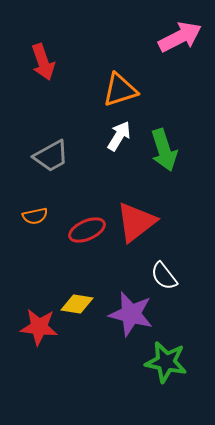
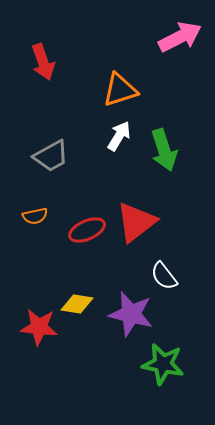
green star: moved 3 px left, 2 px down
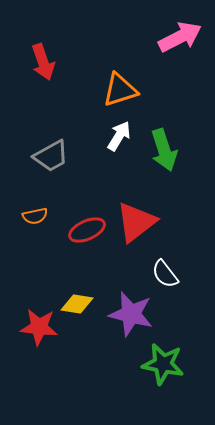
white semicircle: moved 1 px right, 2 px up
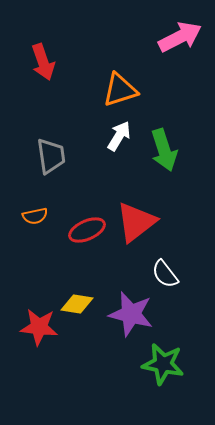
gray trapezoid: rotated 69 degrees counterclockwise
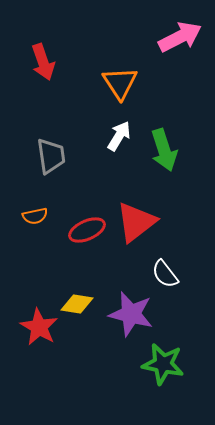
orange triangle: moved 7 px up; rotated 45 degrees counterclockwise
red star: rotated 24 degrees clockwise
